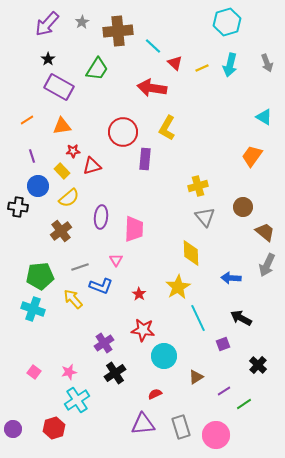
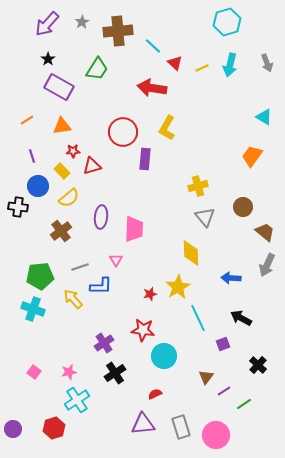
blue L-shape at (101, 286): rotated 20 degrees counterclockwise
red star at (139, 294): moved 11 px right; rotated 24 degrees clockwise
brown triangle at (196, 377): moved 10 px right; rotated 21 degrees counterclockwise
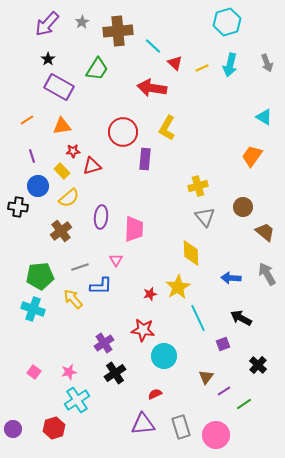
gray arrow at (267, 265): moved 9 px down; rotated 125 degrees clockwise
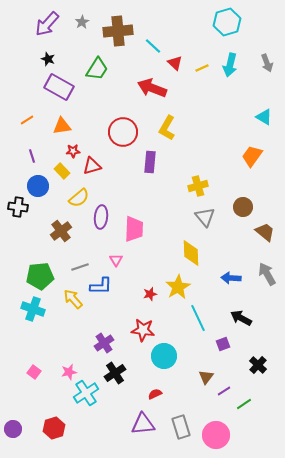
black star at (48, 59): rotated 16 degrees counterclockwise
red arrow at (152, 88): rotated 12 degrees clockwise
purple rectangle at (145, 159): moved 5 px right, 3 px down
yellow semicircle at (69, 198): moved 10 px right
cyan cross at (77, 400): moved 9 px right, 7 px up
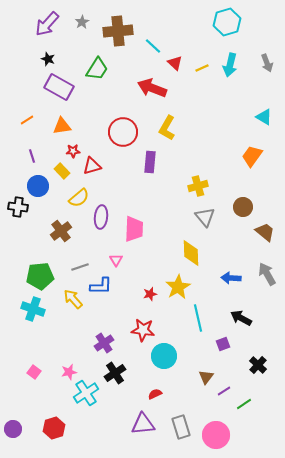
cyan line at (198, 318): rotated 12 degrees clockwise
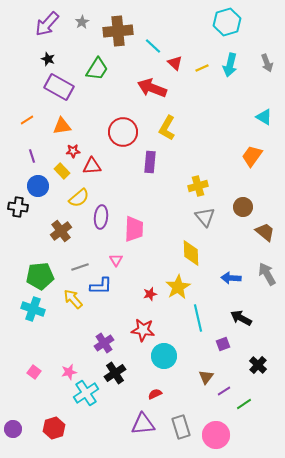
red triangle at (92, 166): rotated 12 degrees clockwise
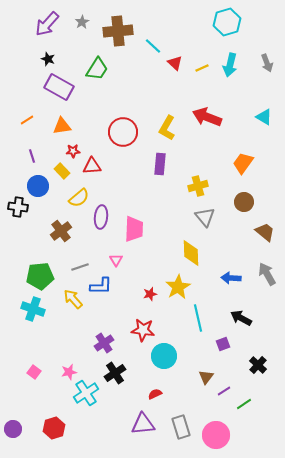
red arrow at (152, 88): moved 55 px right, 29 px down
orange trapezoid at (252, 156): moved 9 px left, 7 px down
purple rectangle at (150, 162): moved 10 px right, 2 px down
brown circle at (243, 207): moved 1 px right, 5 px up
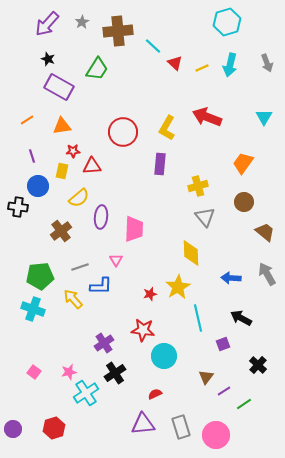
cyan triangle at (264, 117): rotated 30 degrees clockwise
yellow rectangle at (62, 171): rotated 56 degrees clockwise
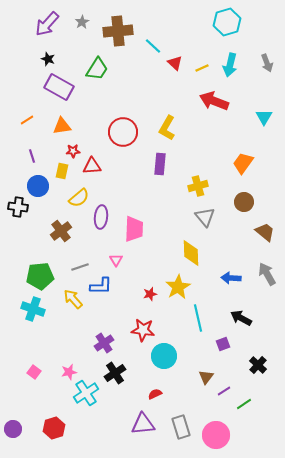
red arrow at (207, 117): moved 7 px right, 16 px up
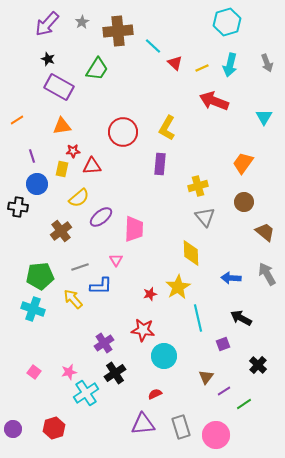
orange line at (27, 120): moved 10 px left
yellow rectangle at (62, 171): moved 2 px up
blue circle at (38, 186): moved 1 px left, 2 px up
purple ellipse at (101, 217): rotated 45 degrees clockwise
